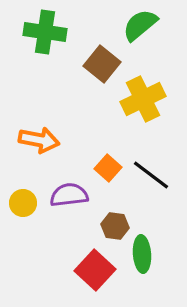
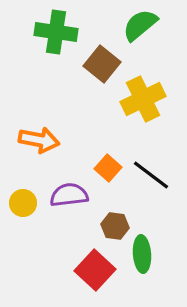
green cross: moved 11 px right
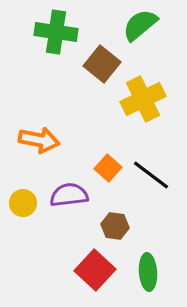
green ellipse: moved 6 px right, 18 px down
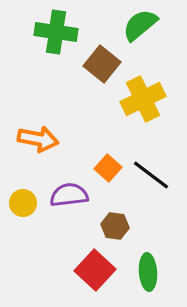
orange arrow: moved 1 px left, 1 px up
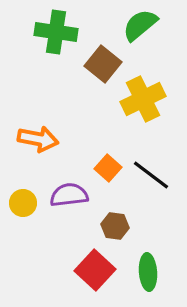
brown square: moved 1 px right
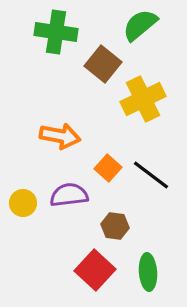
orange arrow: moved 22 px right, 3 px up
